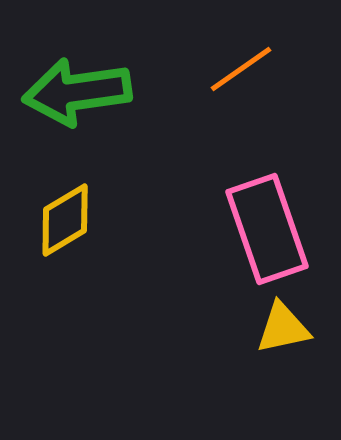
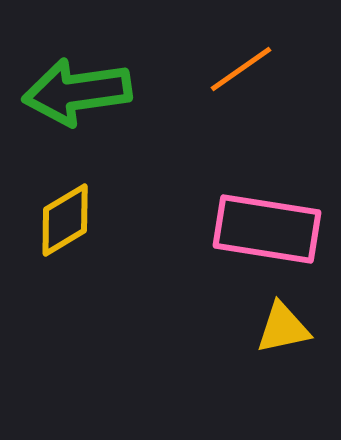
pink rectangle: rotated 62 degrees counterclockwise
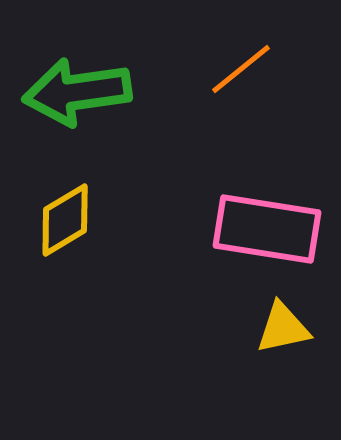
orange line: rotated 4 degrees counterclockwise
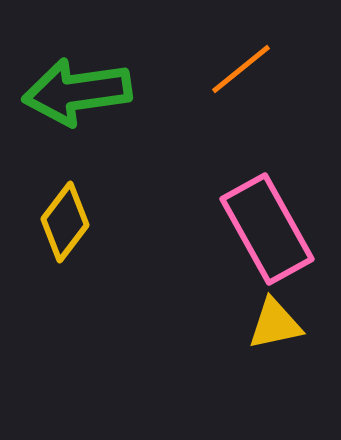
yellow diamond: moved 2 px down; rotated 22 degrees counterclockwise
pink rectangle: rotated 52 degrees clockwise
yellow triangle: moved 8 px left, 4 px up
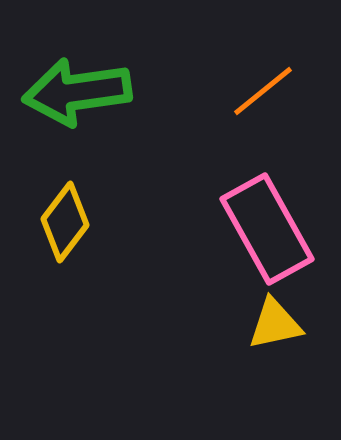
orange line: moved 22 px right, 22 px down
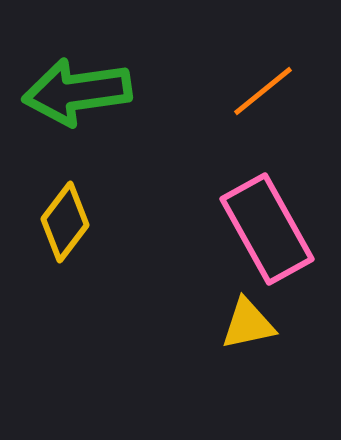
yellow triangle: moved 27 px left
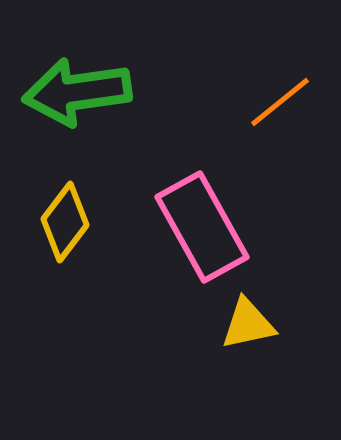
orange line: moved 17 px right, 11 px down
pink rectangle: moved 65 px left, 2 px up
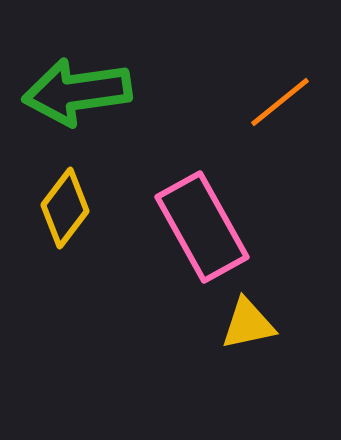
yellow diamond: moved 14 px up
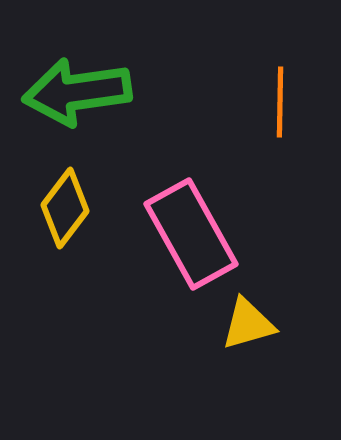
orange line: rotated 50 degrees counterclockwise
pink rectangle: moved 11 px left, 7 px down
yellow triangle: rotated 4 degrees counterclockwise
